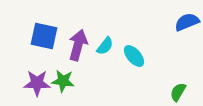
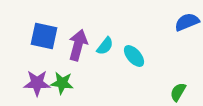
green star: moved 1 px left, 2 px down
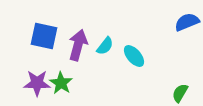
green star: moved 1 px left; rotated 25 degrees clockwise
green semicircle: moved 2 px right, 1 px down
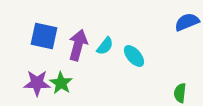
green semicircle: rotated 24 degrees counterclockwise
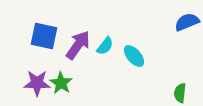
purple arrow: rotated 20 degrees clockwise
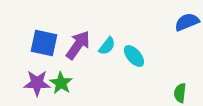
blue square: moved 7 px down
cyan semicircle: moved 2 px right
